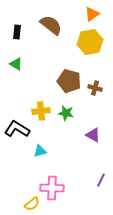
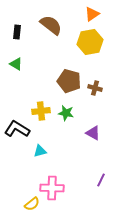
purple triangle: moved 2 px up
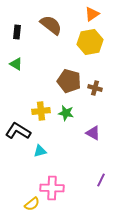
black L-shape: moved 1 px right, 2 px down
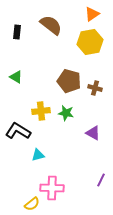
green triangle: moved 13 px down
cyan triangle: moved 2 px left, 4 px down
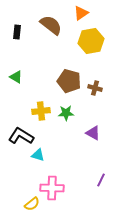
orange triangle: moved 11 px left, 1 px up
yellow hexagon: moved 1 px right, 1 px up
green star: rotated 14 degrees counterclockwise
black L-shape: moved 3 px right, 5 px down
cyan triangle: rotated 32 degrees clockwise
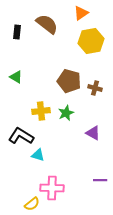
brown semicircle: moved 4 px left, 1 px up
green star: rotated 21 degrees counterclockwise
purple line: moved 1 px left; rotated 64 degrees clockwise
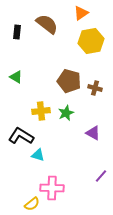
purple line: moved 1 px right, 4 px up; rotated 48 degrees counterclockwise
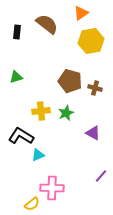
green triangle: rotated 48 degrees counterclockwise
brown pentagon: moved 1 px right
cyan triangle: rotated 40 degrees counterclockwise
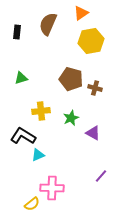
brown semicircle: moved 1 px right; rotated 105 degrees counterclockwise
green triangle: moved 5 px right, 1 px down
brown pentagon: moved 1 px right, 2 px up
green star: moved 5 px right, 5 px down
black L-shape: moved 2 px right
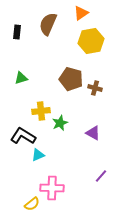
green star: moved 11 px left, 5 px down
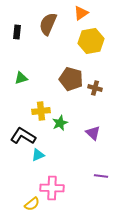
purple triangle: rotated 14 degrees clockwise
purple line: rotated 56 degrees clockwise
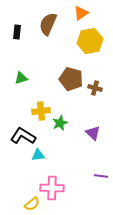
yellow hexagon: moved 1 px left
cyan triangle: rotated 16 degrees clockwise
